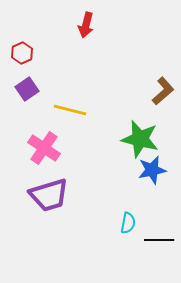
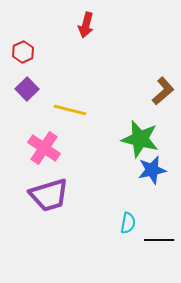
red hexagon: moved 1 px right, 1 px up
purple square: rotated 10 degrees counterclockwise
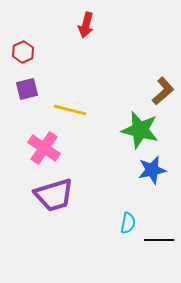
purple square: rotated 30 degrees clockwise
green star: moved 9 px up
purple trapezoid: moved 5 px right
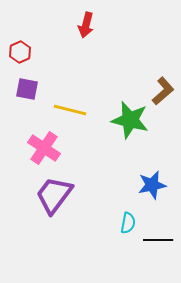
red hexagon: moved 3 px left
purple square: rotated 25 degrees clockwise
green star: moved 10 px left, 10 px up
blue star: moved 15 px down
purple trapezoid: rotated 144 degrees clockwise
black line: moved 1 px left
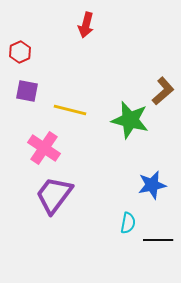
purple square: moved 2 px down
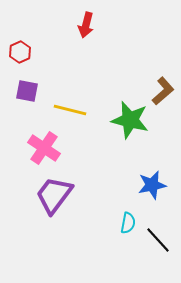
black line: rotated 48 degrees clockwise
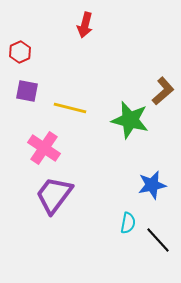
red arrow: moved 1 px left
yellow line: moved 2 px up
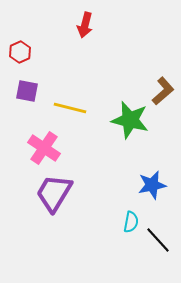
purple trapezoid: moved 2 px up; rotated 6 degrees counterclockwise
cyan semicircle: moved 3 px right, 1 px up
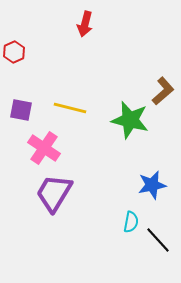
red arrow: moved 1 px up
red hexagon: moved 6 px left
purple square: moved 6 px left, 19 px down
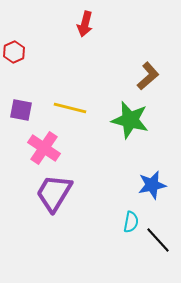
brown L-shape: moved 15 px left, 15 px up
